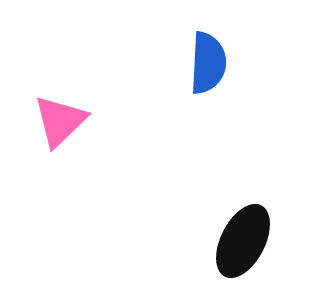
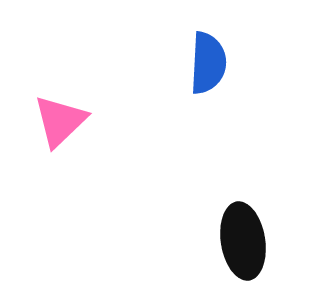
black ellipse: rotated 36 degrees counterclockwise
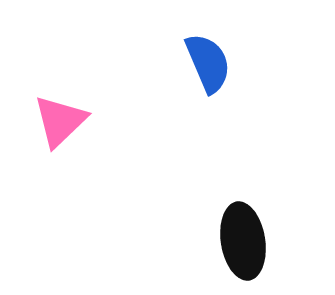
blue semicircle: rotated 26 degrees counterclockwise
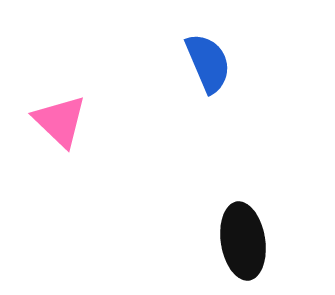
pink triangle: rotated 32 degrees counterclockwise
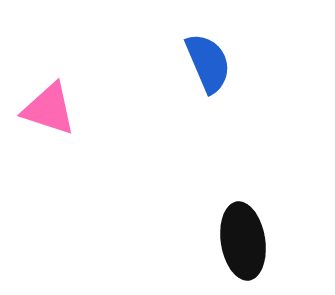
pink triangle: moved 11 px left, 12 px up; rotated 26 degrees counterclockwise
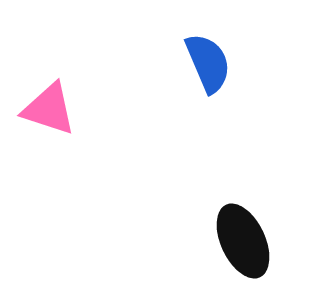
black ellipse: rotated 16 degrees counterclockwise
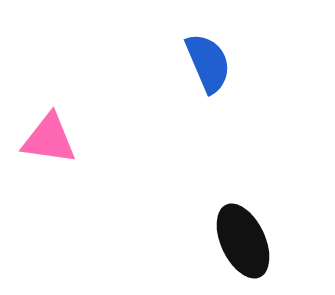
pink triangle: moved 30 px down; rotated 10 degrees counterclockwise
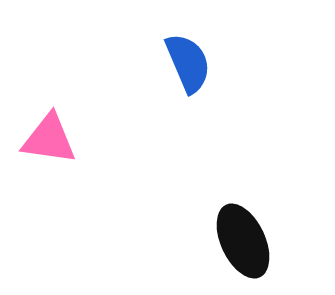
blue semicircle: moved 20 px left
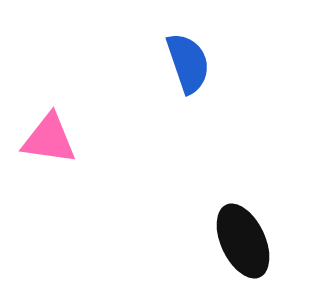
blue semicircle: rotated 4 degrees clockwise
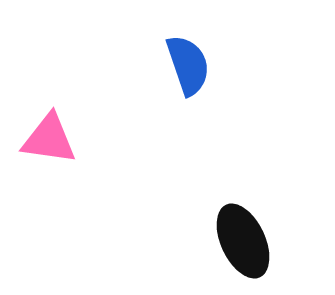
blue semicircle: moved 2 px down
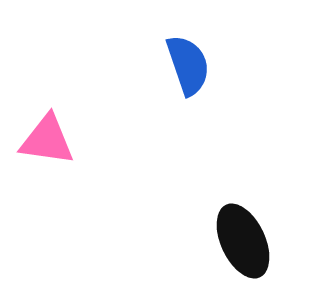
pink triangle: moved 2 px left, 1 px down
